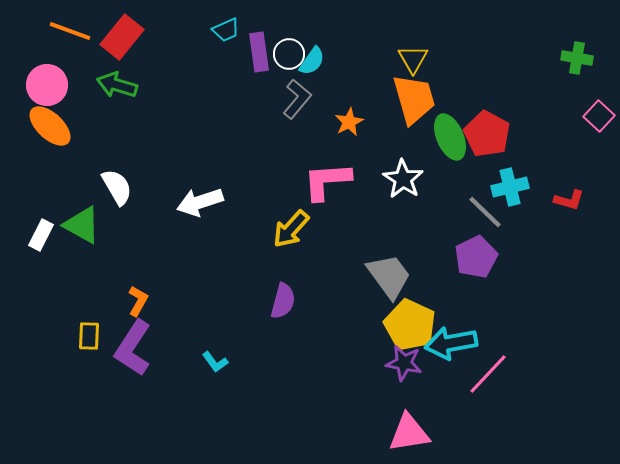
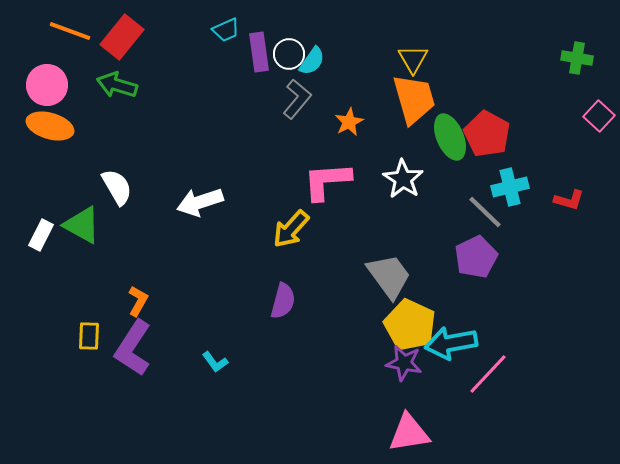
orange ellipse: rotated 27 degrees counterclockwise
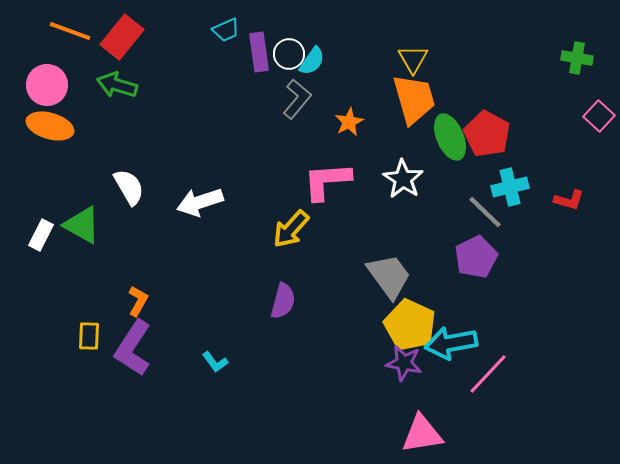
white semicircle: moved 12 px right
pink triangle: moved 13 px right, 1 px down
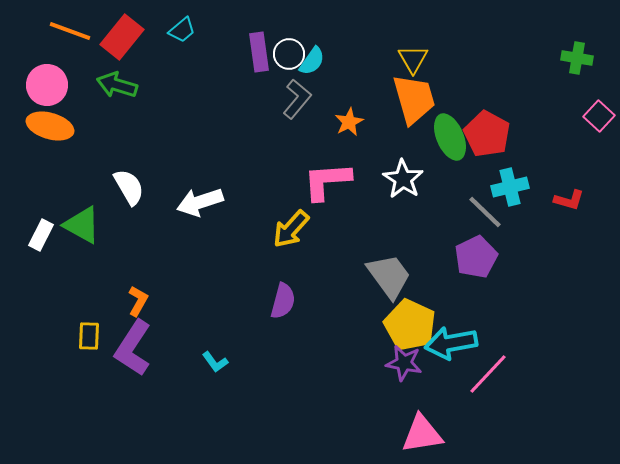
cyan trapezoid: moved 44 px left; rotated 16 degrees counterclockwise
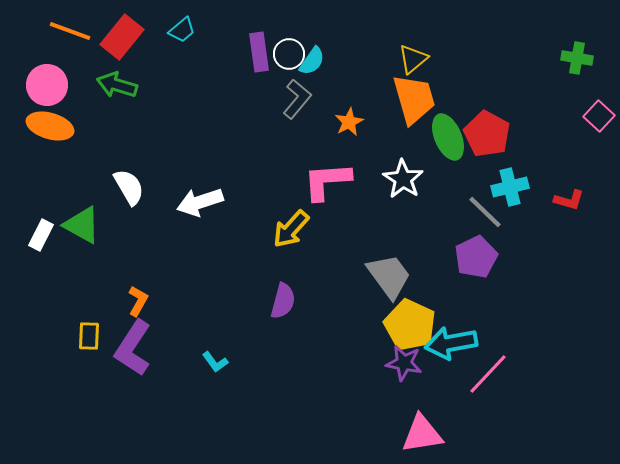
yellow triangle: rotated 20 degrees clockwise
green ellipse: moved 2 px left
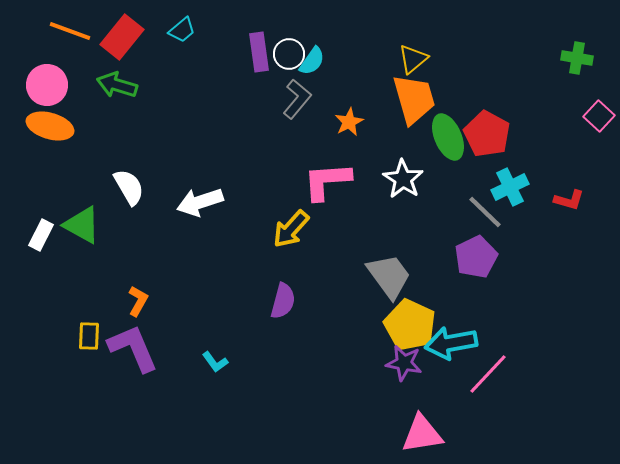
cyan cross: rotated 12 degrees counterclockwise
purple L-shape: rotated 124 degrees clockwise
